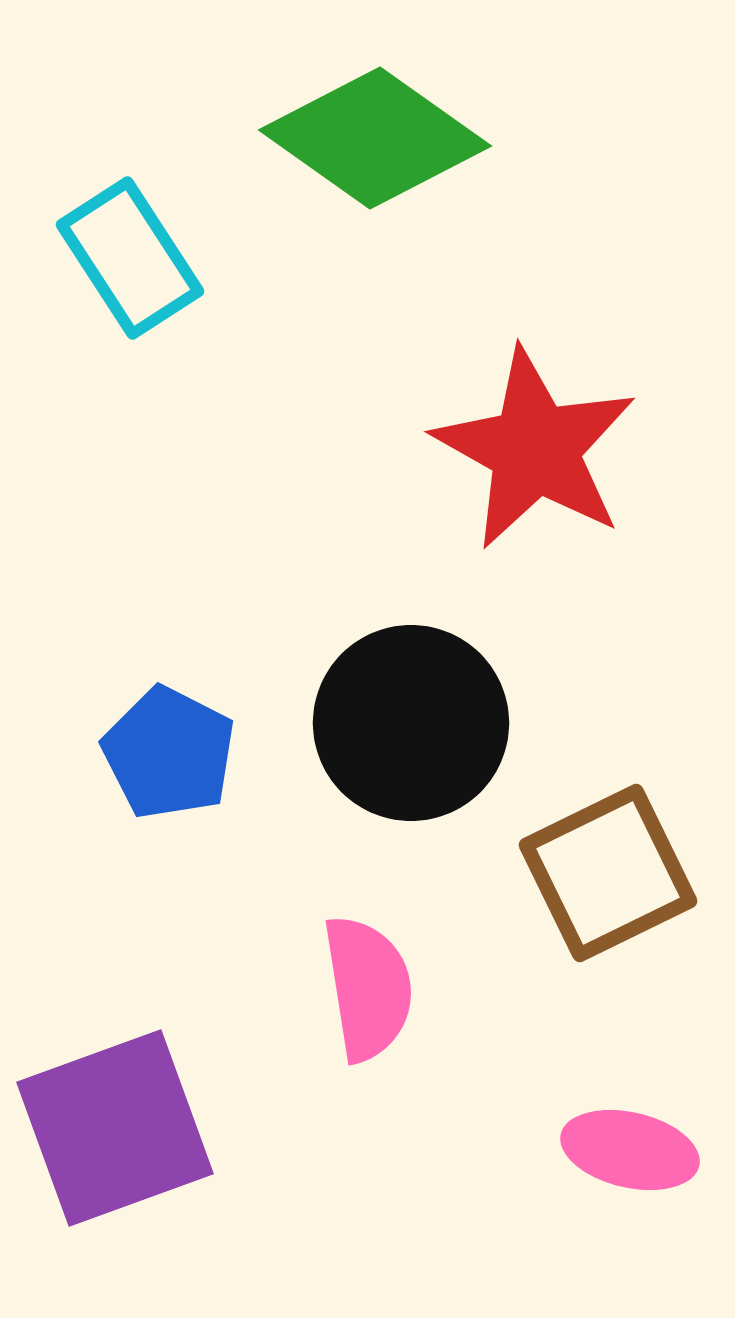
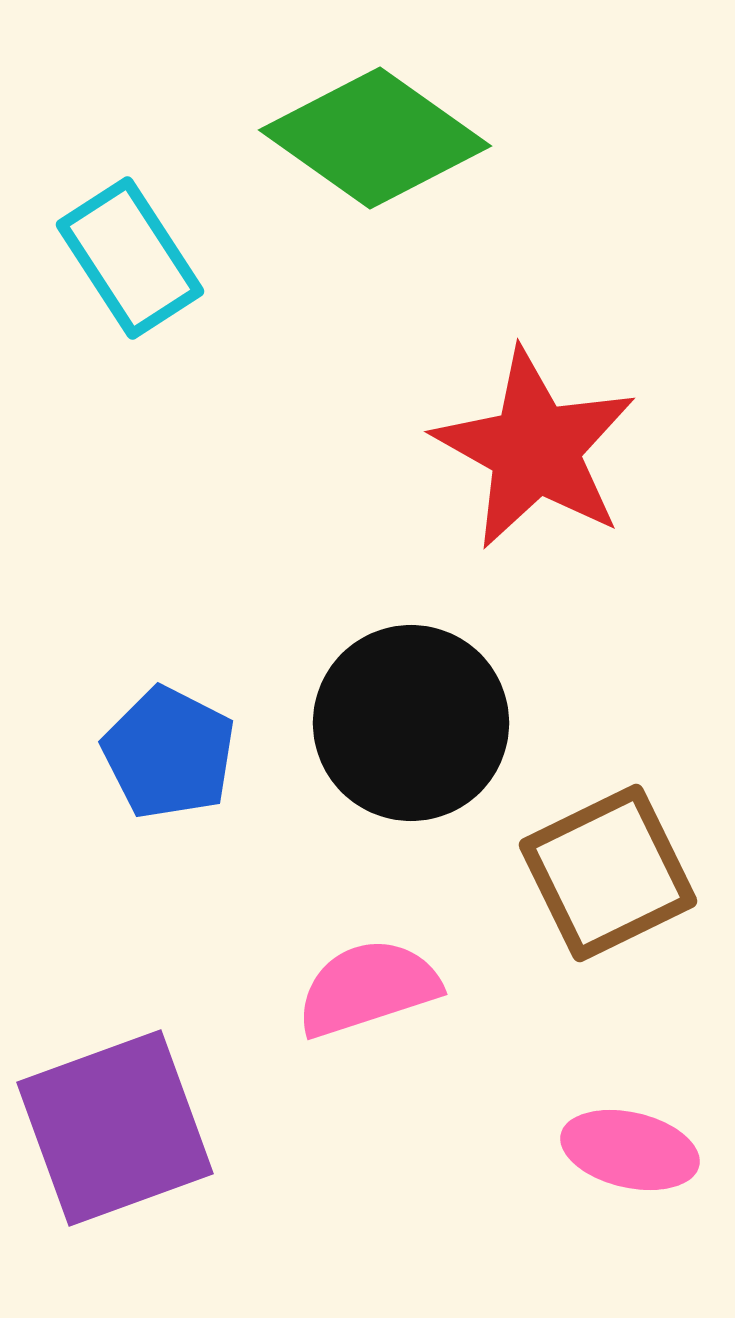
pink semicircle: rotated 99 degrees counterclockwise
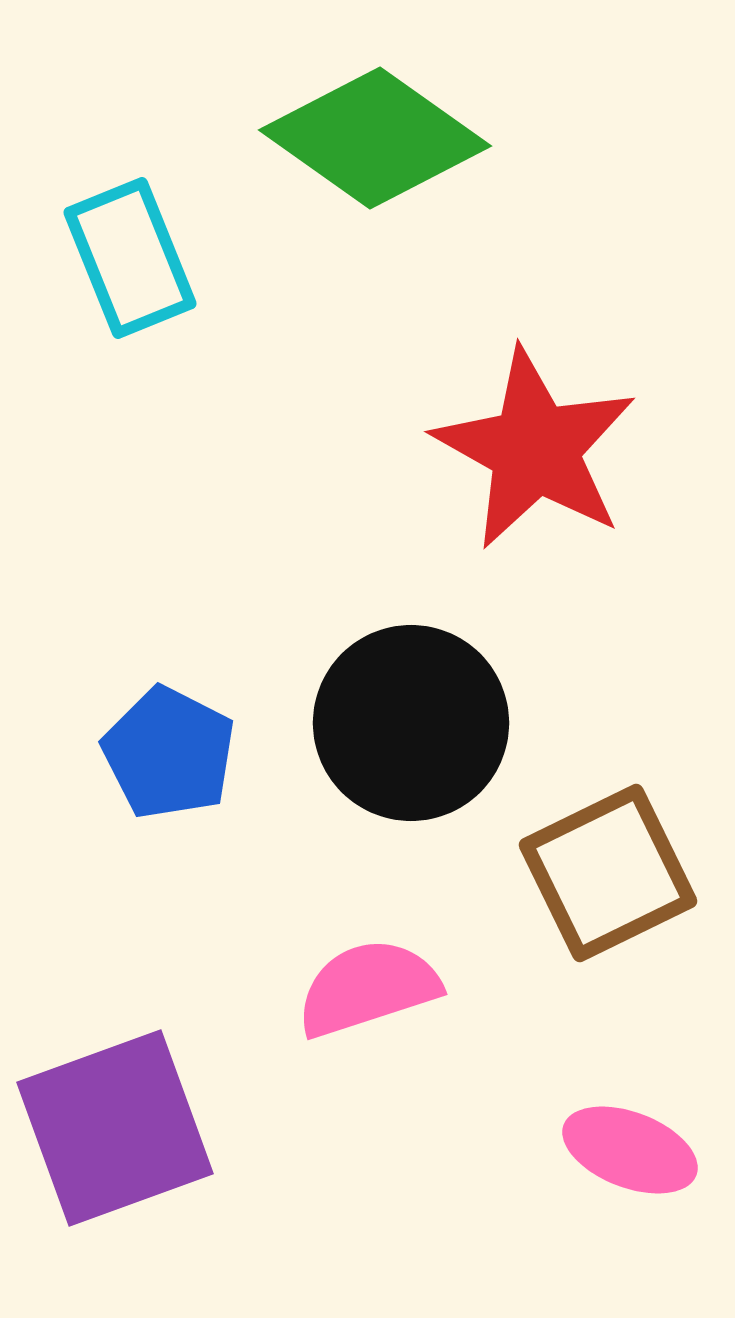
cyan rectangle: rotated 11 degrees clockwise
pink ellipse: rotated 8 degrees clockwise
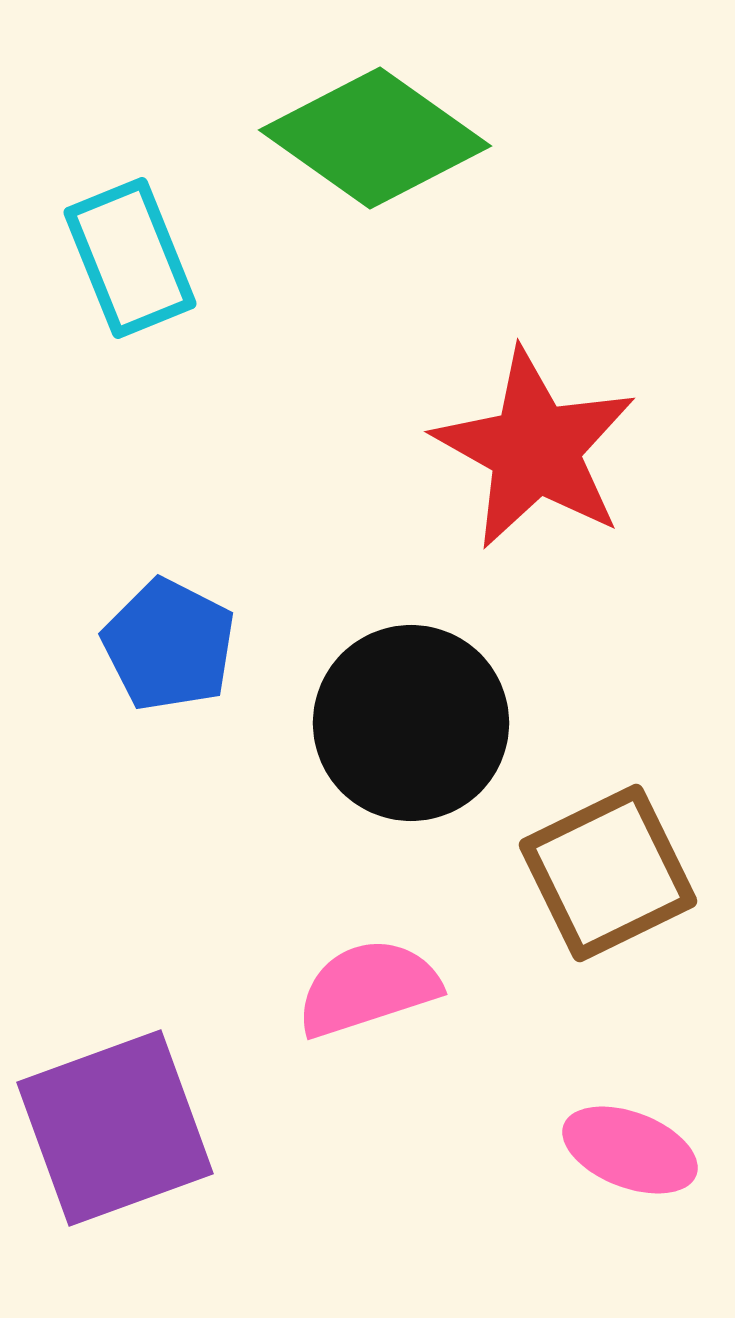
blue pentagon: moved 108 px up
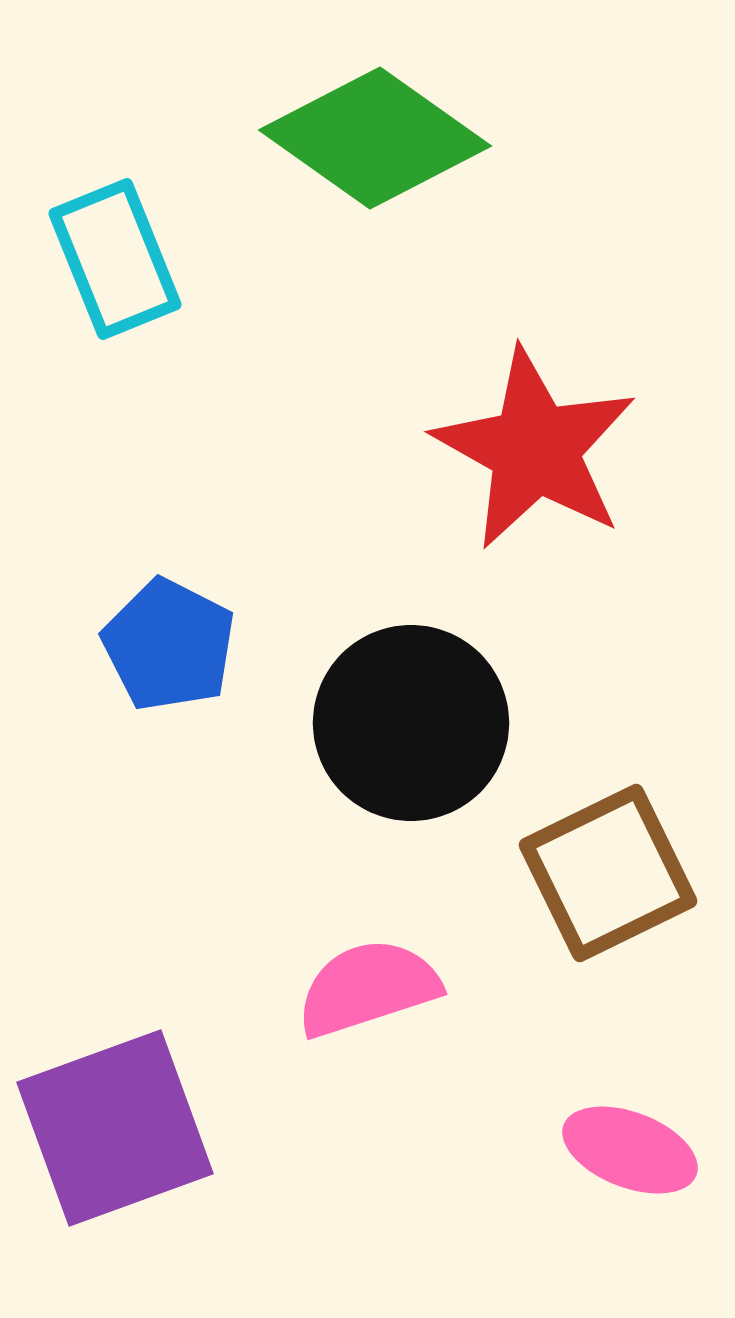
cyan rectangle: moved 15 px left, 1 px down
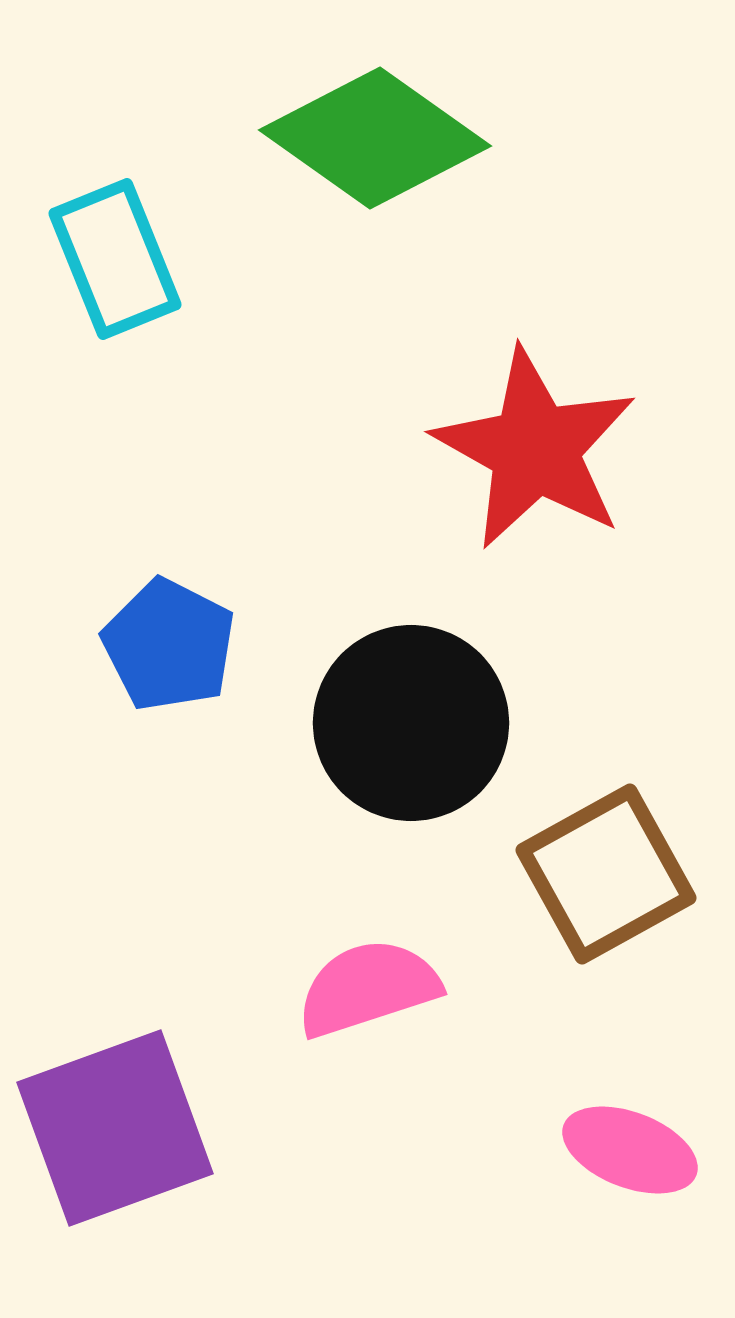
brown square: moved 2 px left, 1 px down; rotated 3 degrees counterclockwise
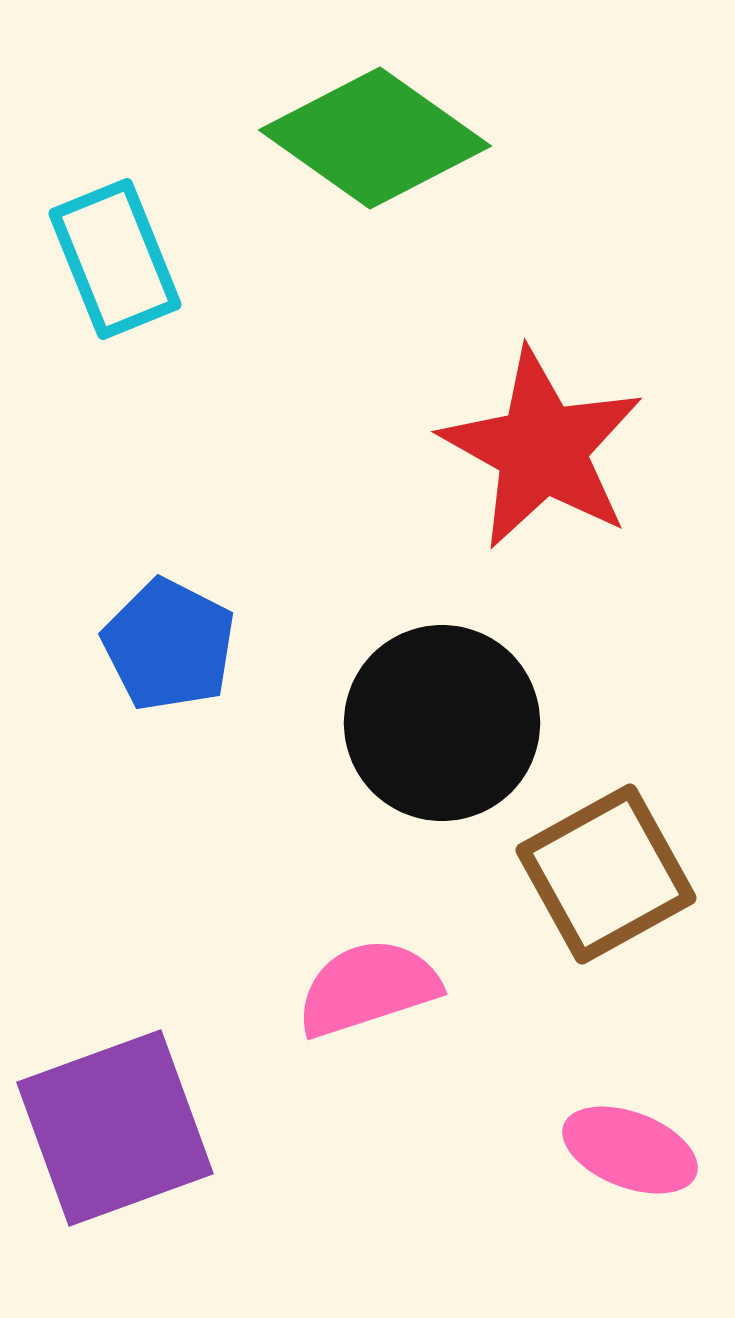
red star: moved 7 px right
black circle: moved 31 px right
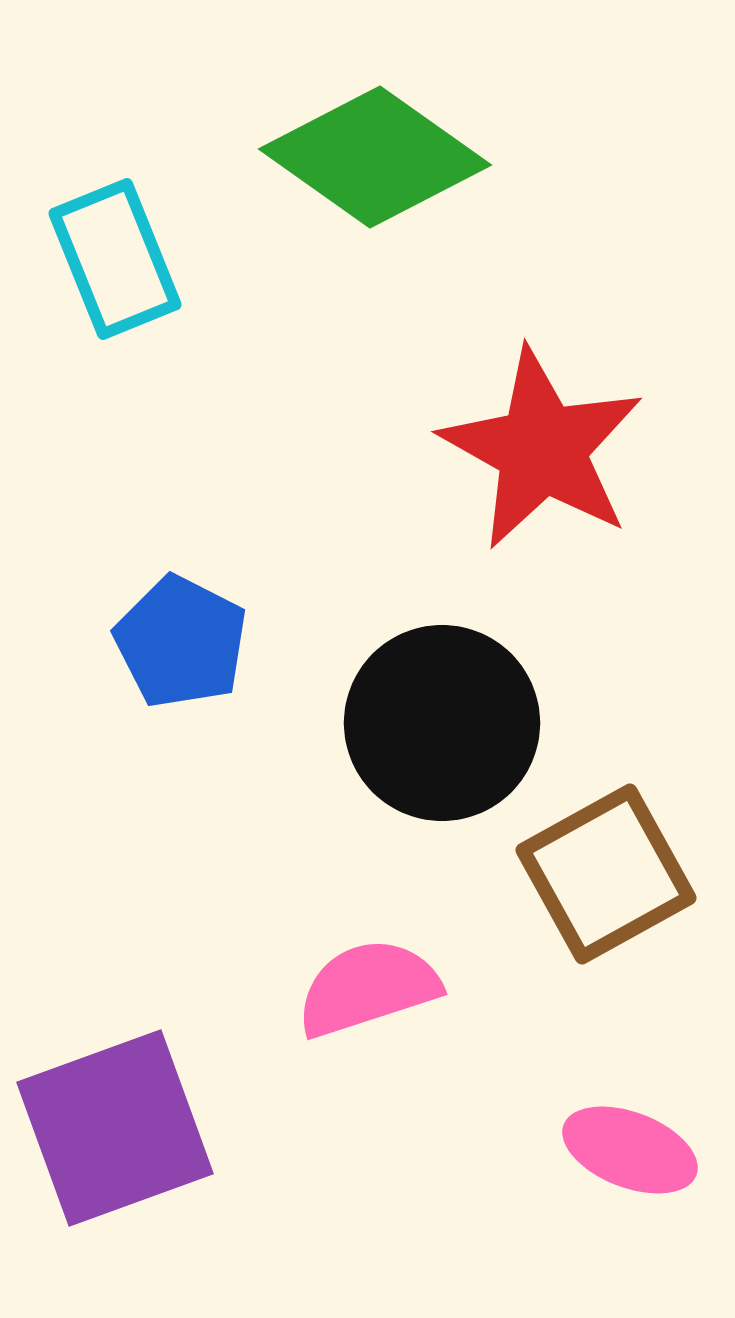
green diamond: moved 19 px down
blue pentagon: moved 12 px right, 3 px up
